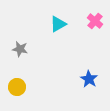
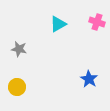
pink cross: moved 2 px right, 1 px down; rotated 21 degrees counterclockwise
gray star: moved 1 px left
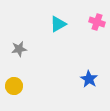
gray star: rotated 21 degrees counterclockwise
yellow circle: moved 3 px left, 1 px up
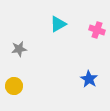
pink cross: moved 8 px down
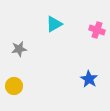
cyan triangle: moved 4 px left
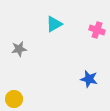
blue star: rotated 18 degrees counterclockwise
yellow circle: moved 13 px down
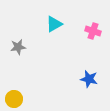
pink cross: moved 4 px left, 1 px down
gray star: moved 1 px left, 2 px up
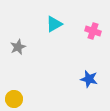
gray star: rotated 14 degrees counterclockwise
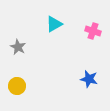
gray star: rotated 21 degrees counterclockwise
yellow circle: moved 3 px right, 13 px up
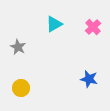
pink cross: moved 4 px up; rotated 28 degrees clockwise
yellow circle: moved 4 px right, 2 px down
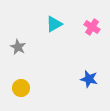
pink cross: moved 1 px left; rotated 14 degrees counterclockwise
